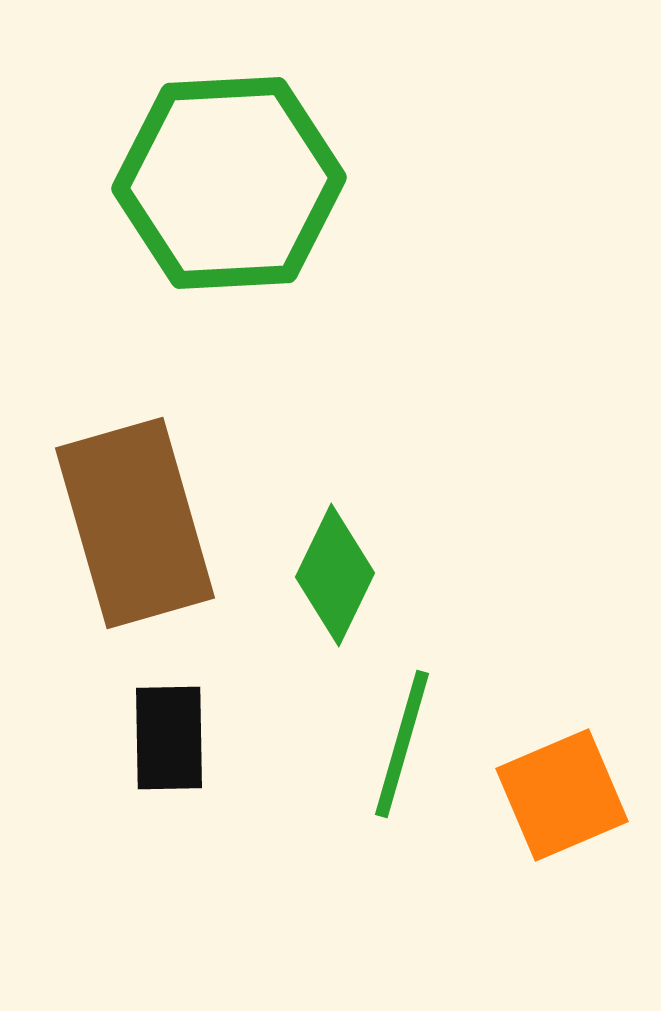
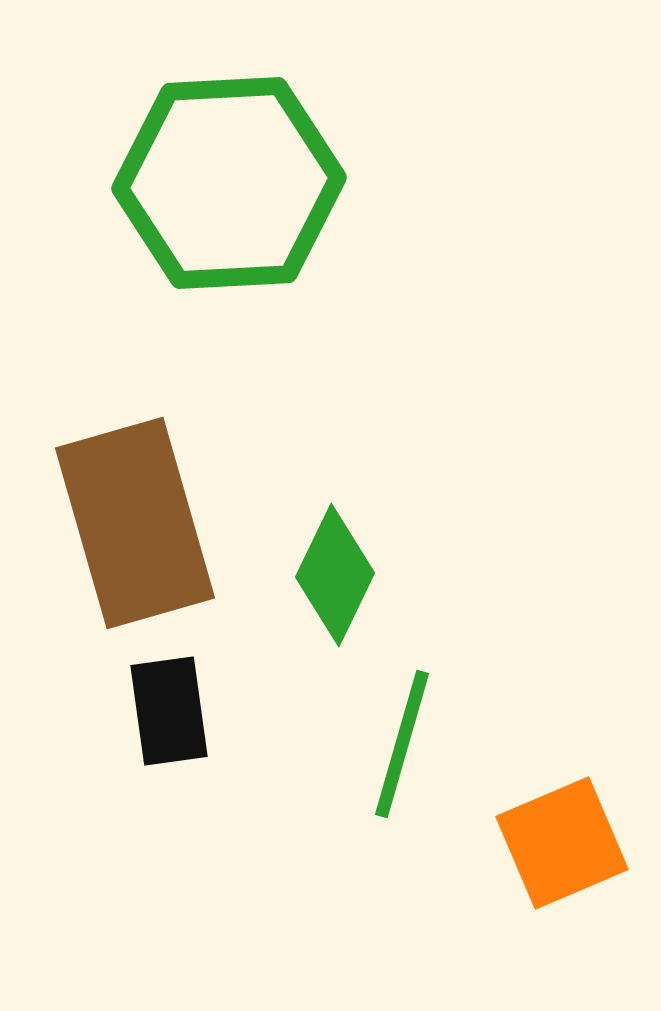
black rectangle: moved 27 px up; rotated 7 degrees counterclockwise
orange square: moved 48 px down
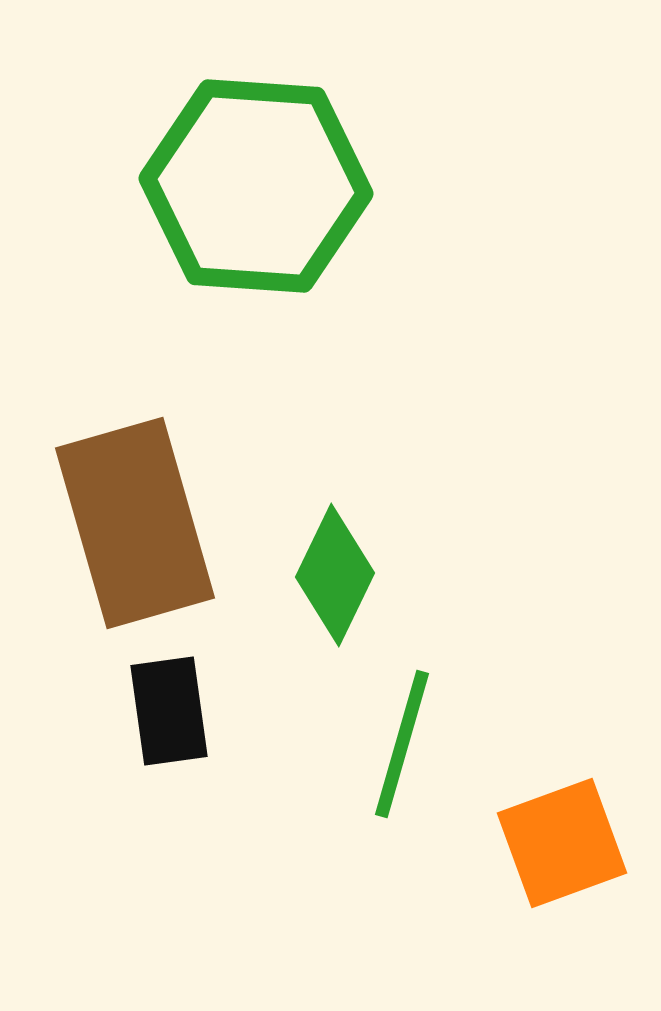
green hexagon: moved 27 px right, 3 px down; rotated 7 degrees clockwise
orange square: rotated 3 degrees clockwise
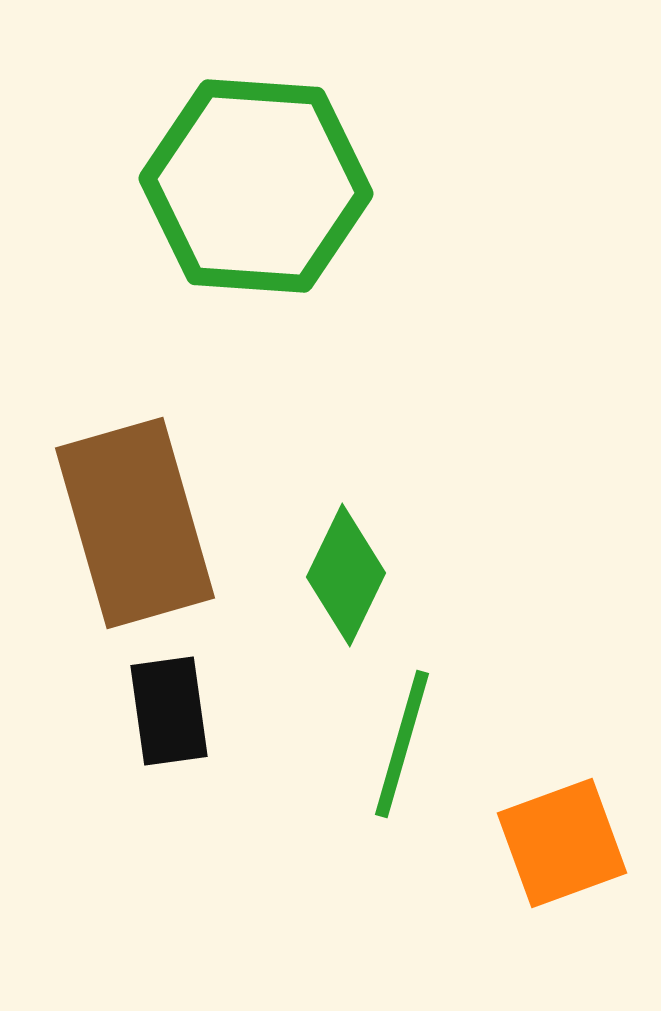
green diamond: moved 11 px right
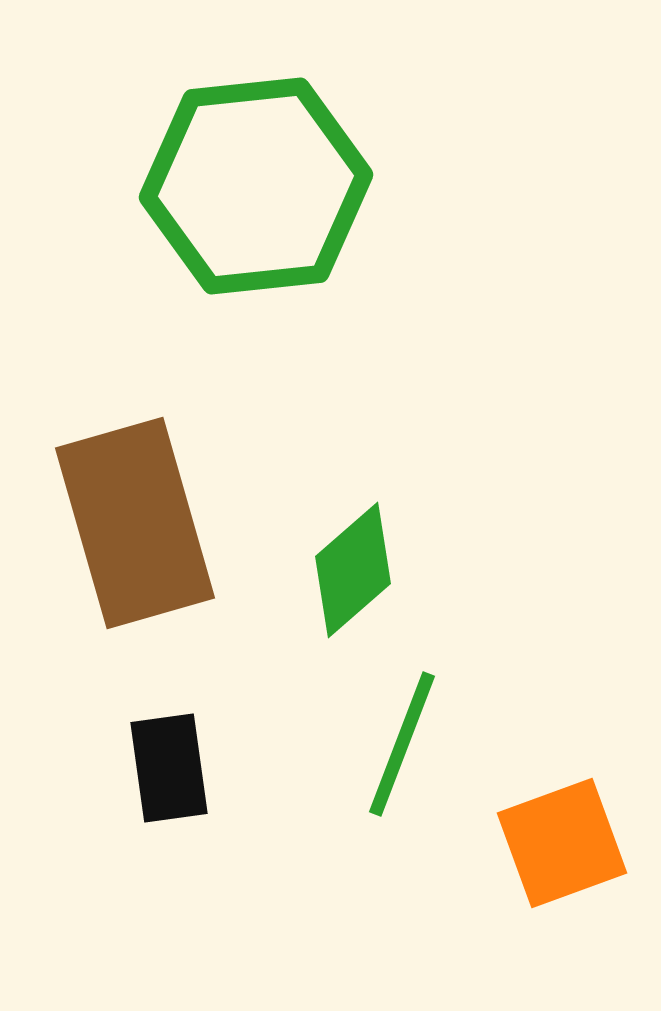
green hexagon: rotated 10 degrees counterclockwise
green diamond: moved 7 px right, 5 px up; rotated 23 degrees clockwise
black rectangle: moved 57 px down
green line: rotated 5 degrees clockwise
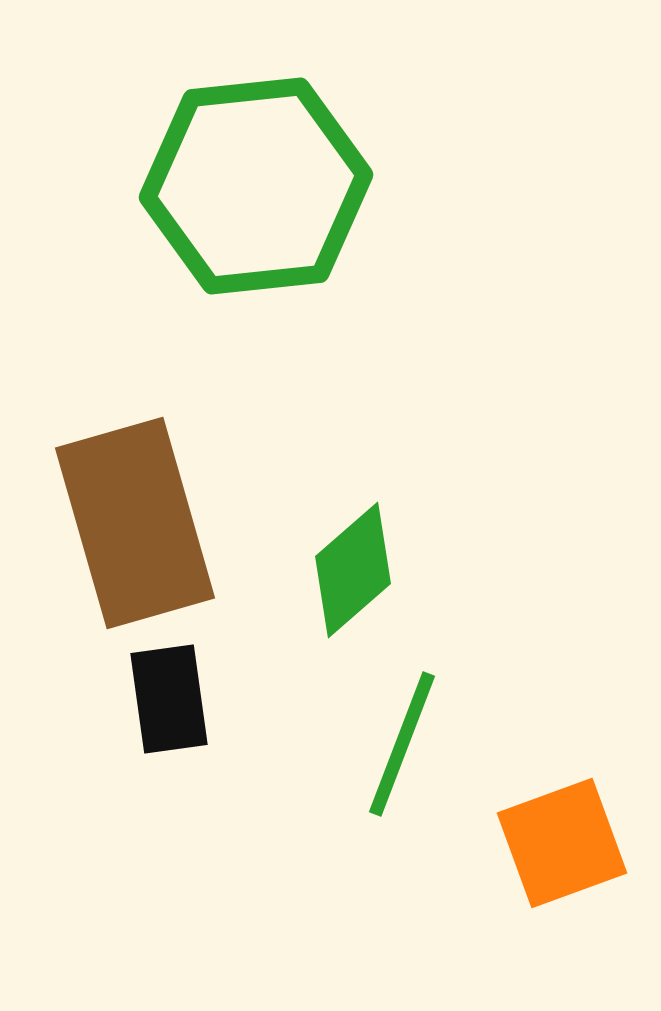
black rectangle: moved 69 px up
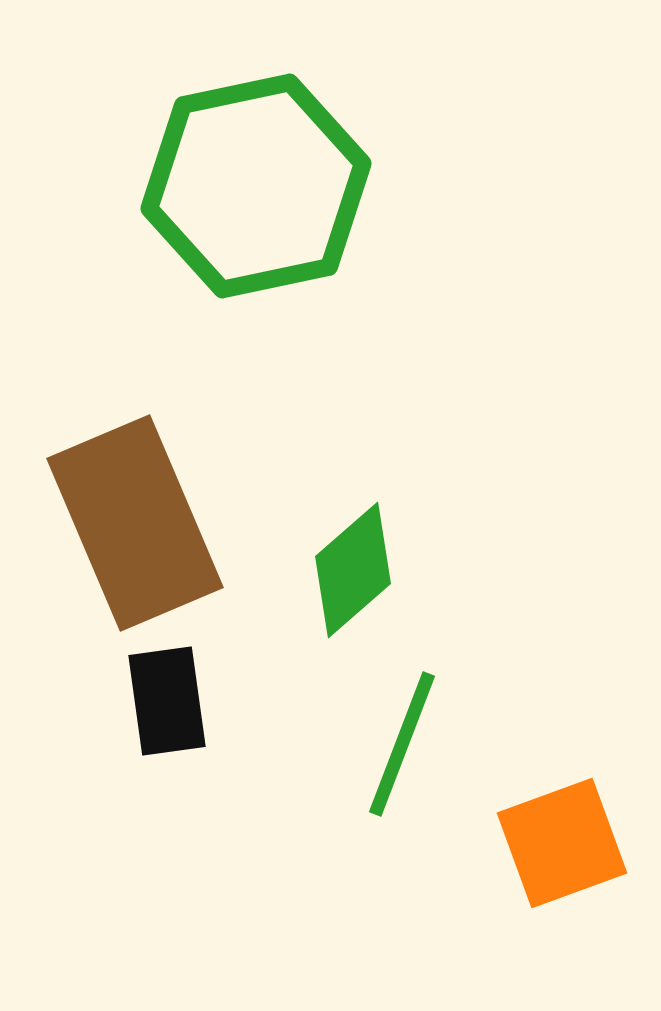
green hexagon: rotated 6 degrees counterclockwise
brown rectangle: rotated 7 degrees counterclockwise
black rectangle: moved 2 px left, 2 px down
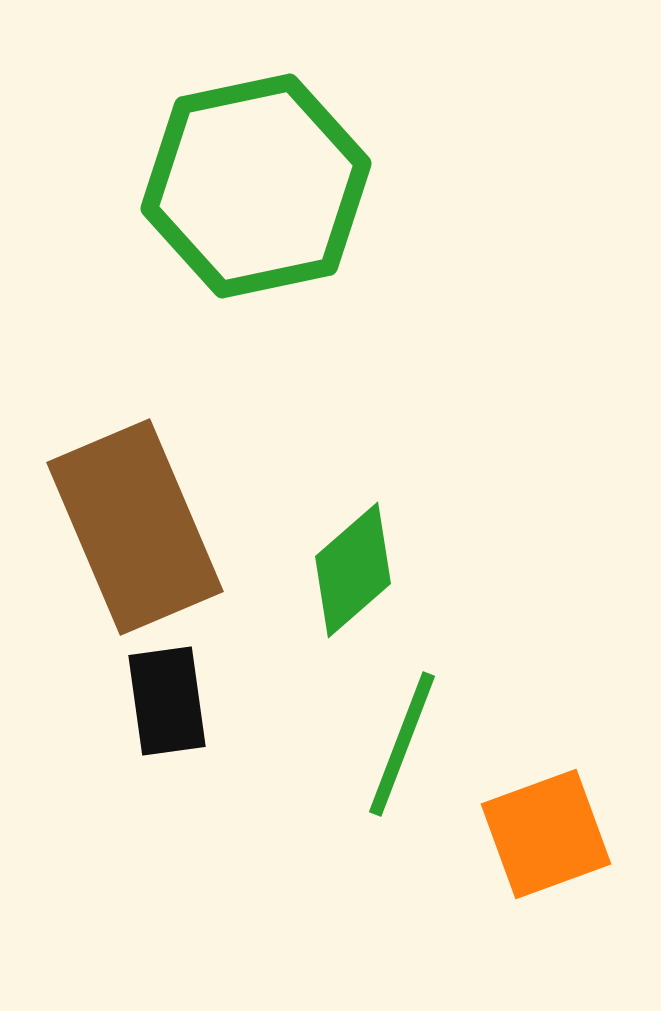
brown rectangle: moved 4 px down
orange square: moved 16 px left, 9 px up
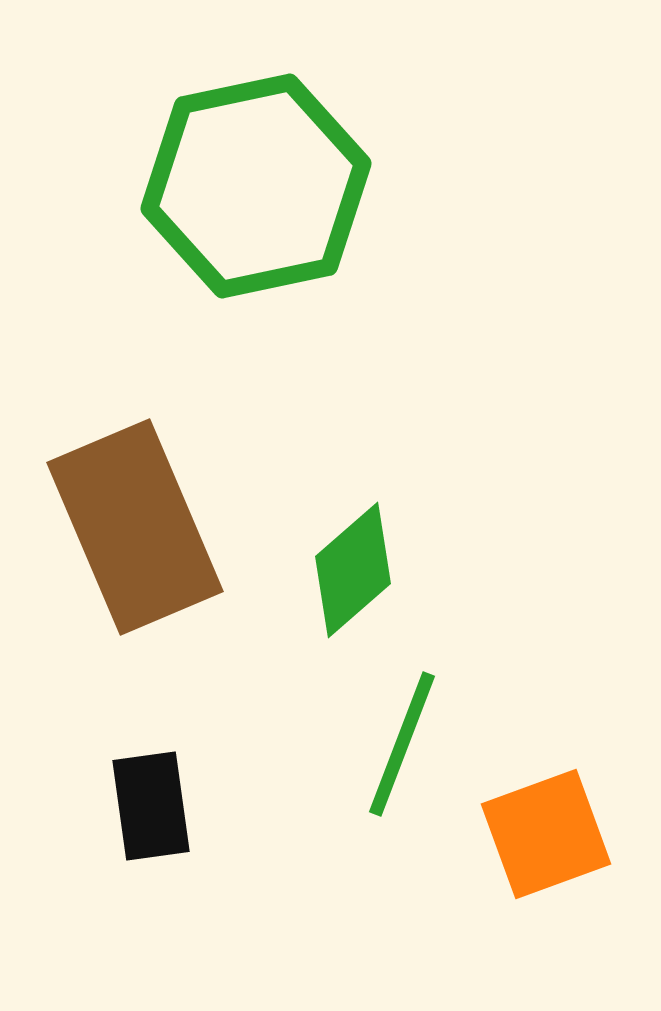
black rectangle: moved 16 px left, 105 px down
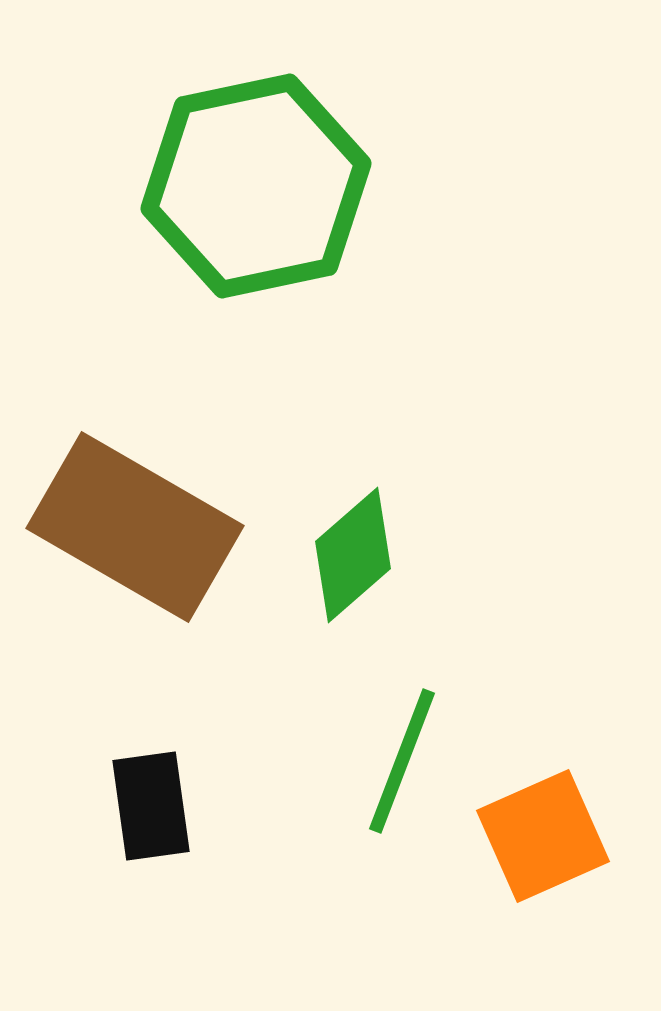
brown rectangle: rotated 37 degrees counterclockwise
green diamond: moved 15 px up
green line: moved 17 px down
orange square: moved 3 px left, 2 px down; rotated 4 degrees counterclockwise
